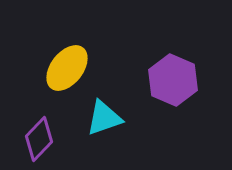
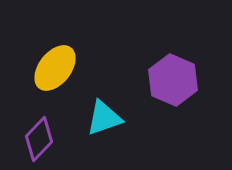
yellow ellipse: moved 12 px left
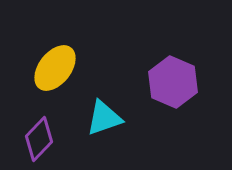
purple hexagon: moved 2 px down
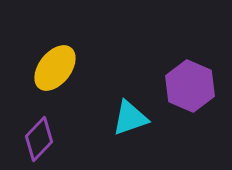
purple hexagon: moved 17 px right, 4 px down
cyan triangle: moved 26 px right
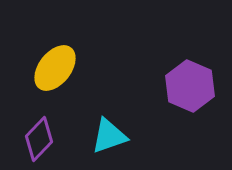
cyan triangle: moved 21 px left, 18 px down
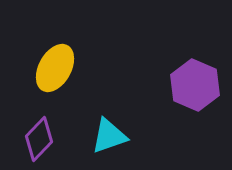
yellow ellipse: rotated 9 degrees counterclockwise
purple hexagon: moved 5 px right, 1 px up
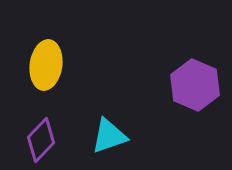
yellow ellipse: moved 9 px left, 3 px up; rotated 21 degrees counterclockwise
purple diamond: moved 2 px right, 1 px down
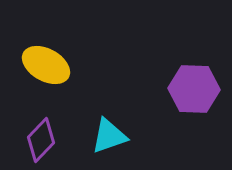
yellow ellipse: rotated 69 degrees counterclockwise
purple hexagon: moved 1 px left, 4 px down; rotated 21 degrees counterclockwise
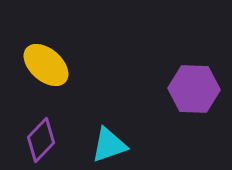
yellow ellipse: rotated 12 degrees clockwise
cyan triangle: moved 9 px down
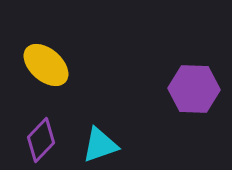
cyan triangle: moved 9 px left
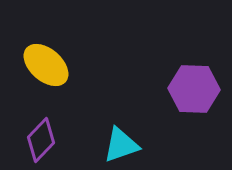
cyan triangle: moved 21 px right
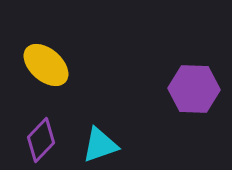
cyan triangle: moved 21 px left
